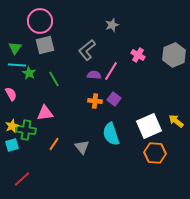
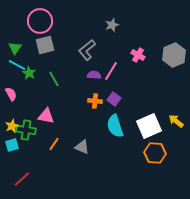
cyan line: rotated 24 degrees clockwise
pink triangle: moved 1 px right, 3 px down; rotated 18 degrees clockwise
cyan semicircle: moved 4 px right, 8 px up
gray triangle: rotated 28 degrees counterclockwise
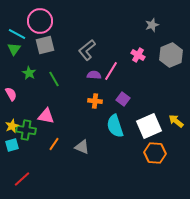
gray star: moved 40 px right
green triangle: moved 1 px left, 1 px down
gray hexagon: moved 3 px left
cyan line: moved 31 px up
purple square: moved 9 px right
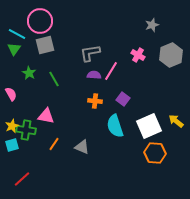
gray L-shape: moved 3 px right, 3 px down; rotated 30 degrees clockwise
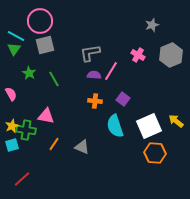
cyan line: moved 1 px left, 2 px down
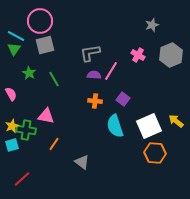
gray triangle: moved 15 px down; rotated 14 degrees clockwise
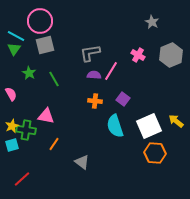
gray star: moved 3 px up; rotated 24 degrees counterclockwise
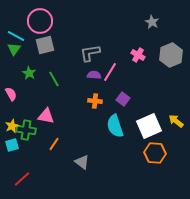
pink line: moved 1 px left, 1 px down
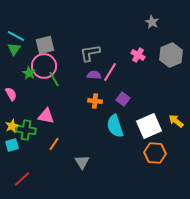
pink circle: moved 4 px right, 45 px down
gray triangle: rotated 21 degrees clockwise
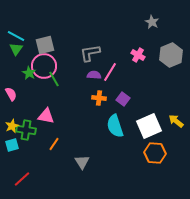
green triangle: moved 2 px right
orange cross: moved 4 px right, 3 px up
